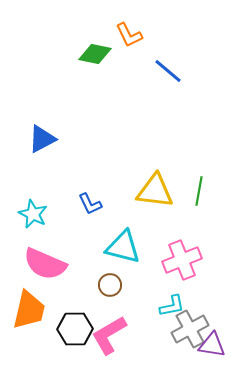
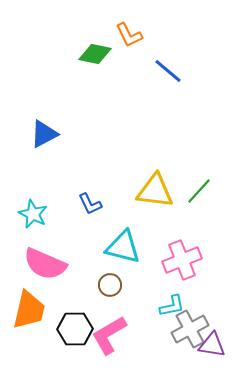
blue triangle: moved 2 px right, 5 px up
green line: rotated 32 degrees clockwise
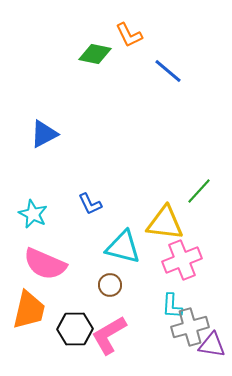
yellow triangle: moved 10 px right, 32 px down
cyan L-shape: rotated 104 degrees clockwise
gray cross: moved 2 px up; rotated 12 degrees clockwise
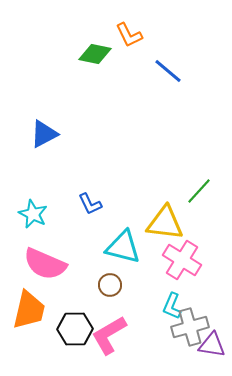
pink cross: rotated 36 degrees counterclockwise
cyan L-shape: rotated 20 degrees clockwise
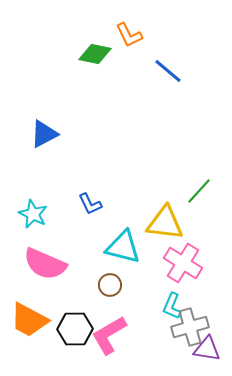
pink cross: moved 1 px right, 3 px down
orange trapezoid: moved 10 px down; rotated 105 degrees clockwise
purple triangle: moved 5 px left, 4 px down
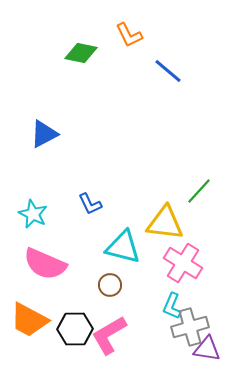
green diamond: moved 14 px left, 1 px up
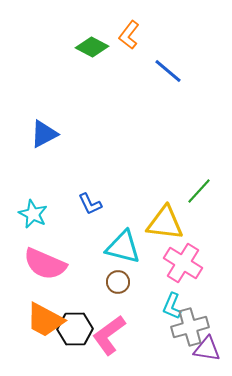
orange L-shape: rotated 64 degrees clockwise
green diamond: moved 11 px right, 6 px up; rotated 16 degrees clockwise
brown circle: moved 8 px right, 3 px up
orange trapezoid: moved 16 px right
pink L-shape: rotated 6 degrees counterclockwise
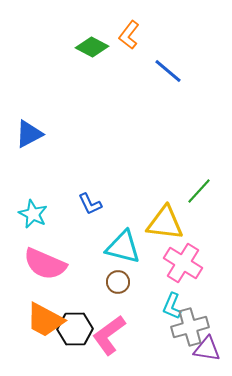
blue triangle: moved 15 px left
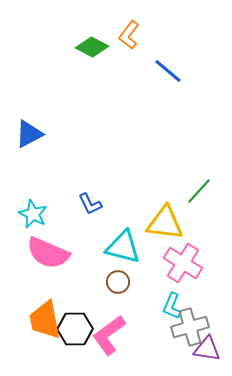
pink semicircle: moved 3 px right, 11 px up
orange trapezoid: rotated 51 degrees clockwise
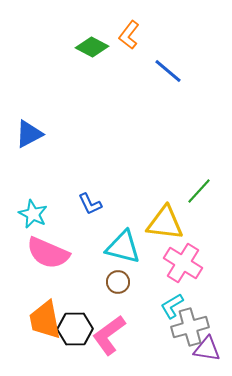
cyan L-shape: rotated 36 degrees clockwise
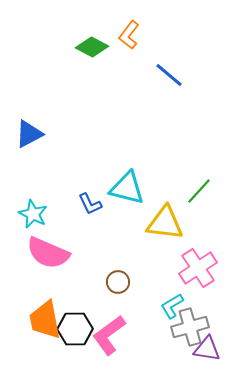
blue line: moved 1 px right, 4 px down
cyan triangle: moved 4 px right, 59 px up
pink cross: moved 15 px right, 5 px down; rotated 24 degrees clockwise
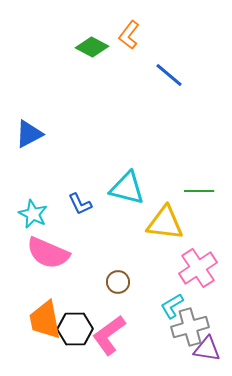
green line: rotated 48 degrees clockwise
blue L-shape: moved 10 px left
